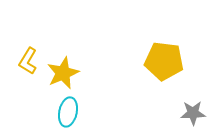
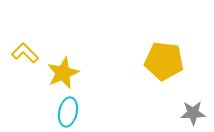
yellow L-shape: moved 3 px left, 8 px up; rotated 104 degrees clockwise
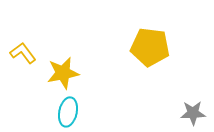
yellow L-shape: moved 2 px left; rotated 8 degrees clockwise
yellow pentagon: moved 14 px left, 14 px up
yellow star: rotated 12 degrees clockwise
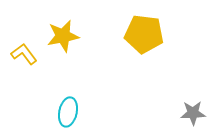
yellow pentagon: moved 6 px left, 13 px up
yellow L-shape: moved 1 px right, 1 px down
yellow star: moved 37 px up
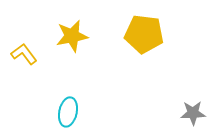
yellow star: moved 9 px right
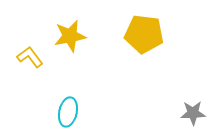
yellow star: moved 2 px left
yellow L-shape: moved 6 px right, 3 px down
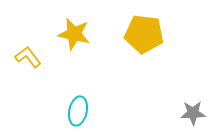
yellow star: moved 4 px right, 2 px up; rotated 24 degrees clockwise
yellow L-shape: moved 2 px left
cyan ellipse: moved 10 px right, 1 px up
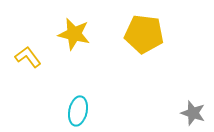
gray star: rotated 20 degrees clockwise
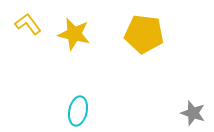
yellow L-shape: moved 33 px up
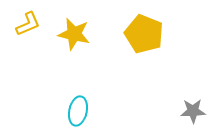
yellow L-shape: rotated 104 degrees clockwise
yellow pentagon: rotated 15 degrees clockwise
gray star: moved 2 px up; rotated 20 degrees counterclockwise
